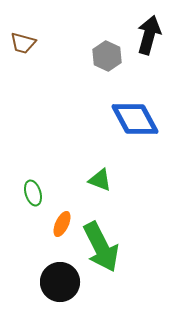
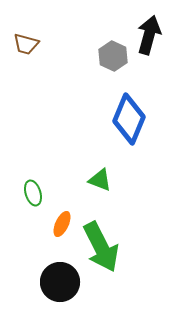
brown trapezoid: moved 3 px right, 1 px down
gray hexagon: moved 6 px right
blue diamond: moved 6 px left; rotated 51 degrees clockwise
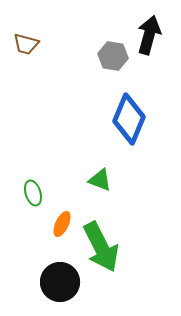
gray hexagon: rotated 16 degrees counterclockwise
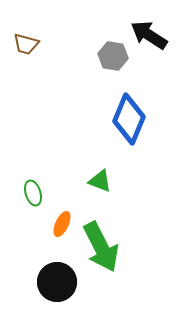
black arrow: rotated 72 degrees counterclockwise
green triangle: moved 1 px down
black circle: moved 3 px left
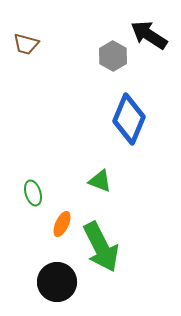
gray hexagon: rotated 20 degrees clockwise
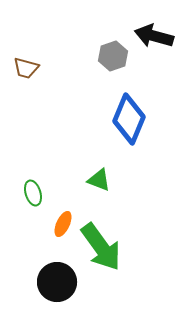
black arrow: moved 5 px right, 1 px down; rotated 18 degrees counterclockwise
brown trapezoid: moved 24 px down
gray hexagon: rotated 12 degrees clockwise
green triangle: moved 1 px left, 1 px up
orange ellipse: moved 1 px right
green arrow: rotated 9 degrees counterclockwise
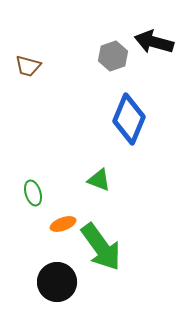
black arrow: moved 6 px down
brown trapezoid: moved 2 px right, 2 px up
orange ellipse: rotated 45 degrees clockwise
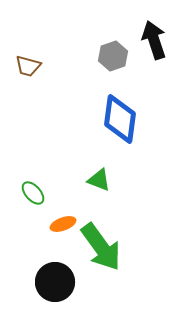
black arrow: moved 2 px up; rotated 57 degrees clockwise
blue diamond: moved 9 px left; rotated 15 degrees counterclockwise
green ellipse: rotated 25 degrees counterclockwise
black circle: moved 2 px left
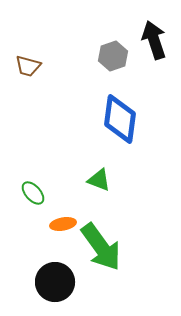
orange ellipse: rotated 10 degrees clockwise
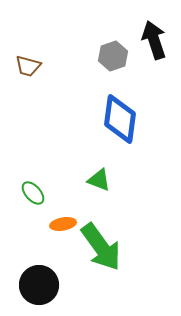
black circle: moved 16 px left, 3 px down
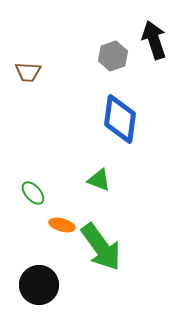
brown trapezoid: moved 6 px down; rotated 12 degrees counterclockwise
orange ellipse: moved 1 px left, 1 px down; rotated 25 degrees clockwise
